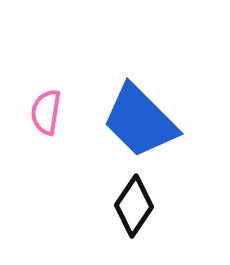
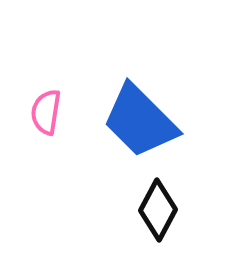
black diamond: moved 24 px right, 4 px down; rotated 6 degrees counterclockwise
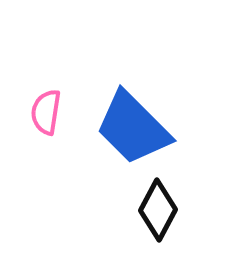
blue trapezoid: moved 7 px left, 7 px down
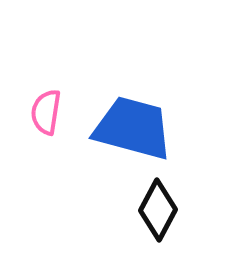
blue trapezoid: rotated 150 degrees clockwise
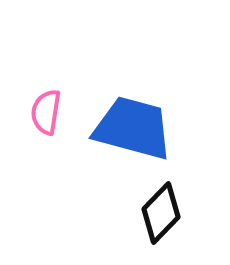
black diamond: moved 3 px right, 3 px down; rotated 16 degrees clockwise
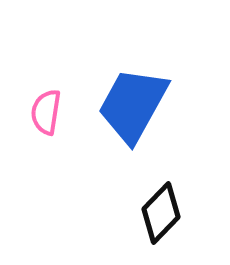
blue trapezoid: moved 23 px up; rotated 76 degrees counterclockwise
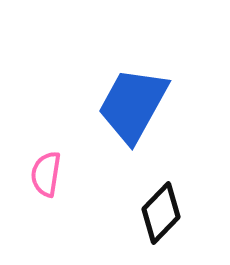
pink semicircle: moved 62 px down
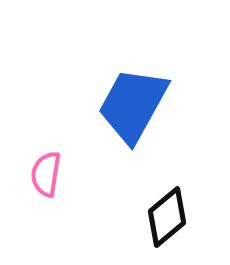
black diamond: moved 6 px right, 4 px down; rotated 6 degrees clockwise
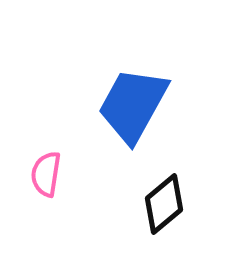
black diamond: moved 3 px left, 13 px up
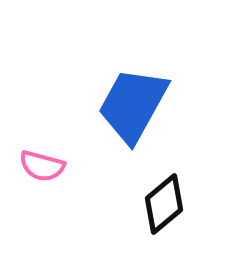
pink semicircle: moved 4 px left, 8 px up; rotated 84 degrees counterclockwise
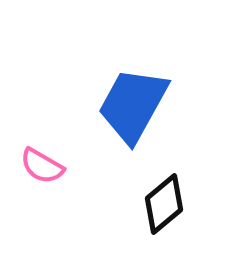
pink semicircle: rotated 15 degrees clockwise
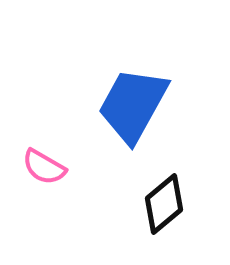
pink semicircle: moved 2 px right, 1 px down
